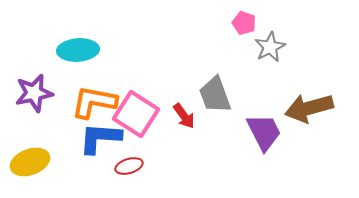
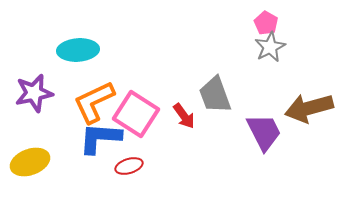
pink pentagon: moved 22 px right; rotated 10 degrees clockwise
orange L-shape: rotated 36 degrees counterclockwise
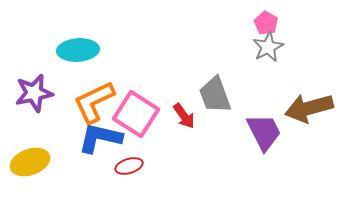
gray star: moved 2 px left
blue L-shape: rotated 9 degrees clockwise
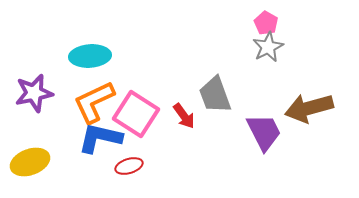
cyan ellipse: moved 12 px right, 6 px down
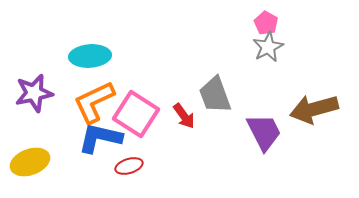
brown arrow: moved 5 px right, 1 px down
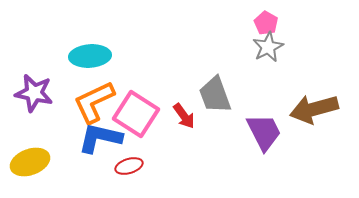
purple star: rotated 24 degrees clockwise
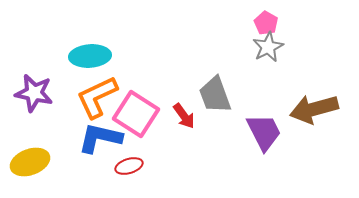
orange L-shape: moved 3 px right, 5 px up
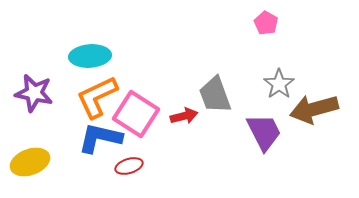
gray star: moved 11 px right, 37 px down; rotated 8 degrees counterclockwise
red arrow: rotated 68 degrees counterclockwise
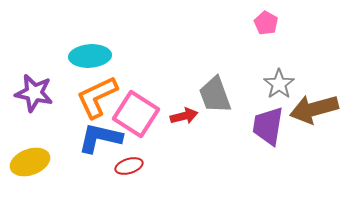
purple trapezoid: moved 4 px right, 6 px up; rotated 144 degrees counterclockwise
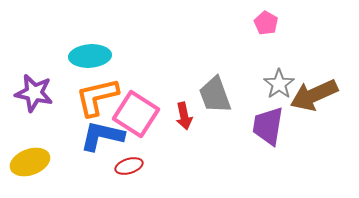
orange L-shape: rotated 12 degrees clockwise
brown arrow: moved 14 px up; rotated 9 degrees counterclockwise
red arrow: rotated 92 degrees clockwise
blue L-shape: moved 2 px right, 2 px up
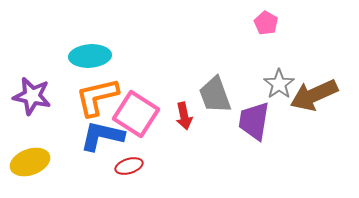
purple star: moved 2 px left, 3 px down
purple trapezoid: moved 14 px left, 5 px up
